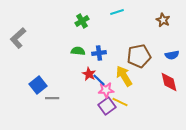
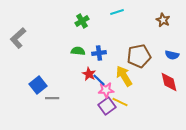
blue semicircle: rotated 24 degrees clockwise
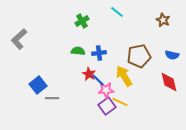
cyan line: rotated 56 degrees clockwise
gray L-shape: moved 1 px right, 1 px down
blue line: moved 1 px left
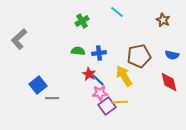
pink star: moved 6 px left, 3 px down
yellow line: rotated 28 degrees counterclockwise
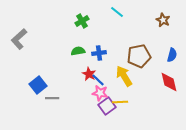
green semicircle: rotated 16 degrees counterclockwise
blue semicircle: rotated 88 degrees counterclockwise
pink star: rotated 14 degrees clockwise
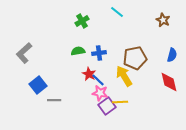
gray L-shape: moved 5 px right, 14 px down
brown pentagon: moved 4 px left, 2 px down
gray line: moved 2 px right, 2 px down
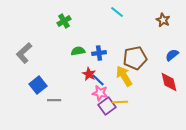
green cross: moved 18 px left
blue semicircle: rotated 144 degrees counterclockwise
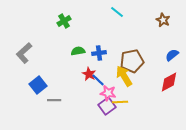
brown pentagon: moved 3 px left, 3 px down
red diamond: rotated 75 degrees clockwise
pink star: moved 8 px right
